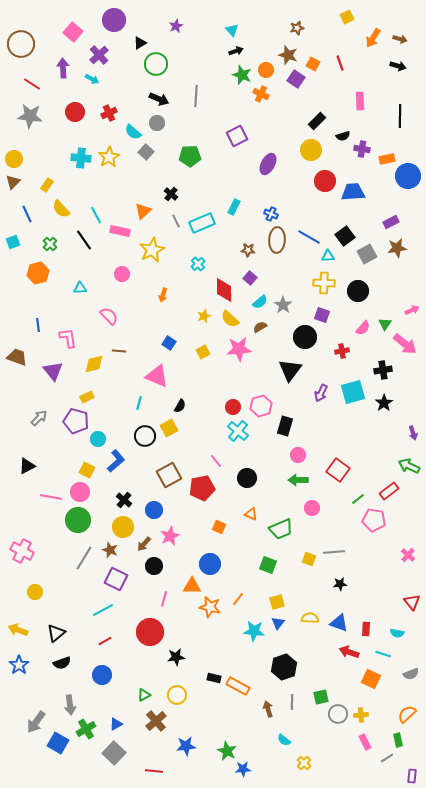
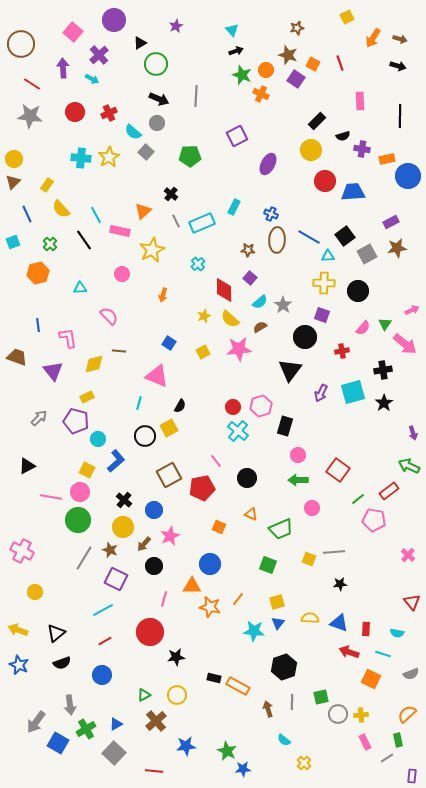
blue star at (19, 665): rotated 12 degrees counterclockwise
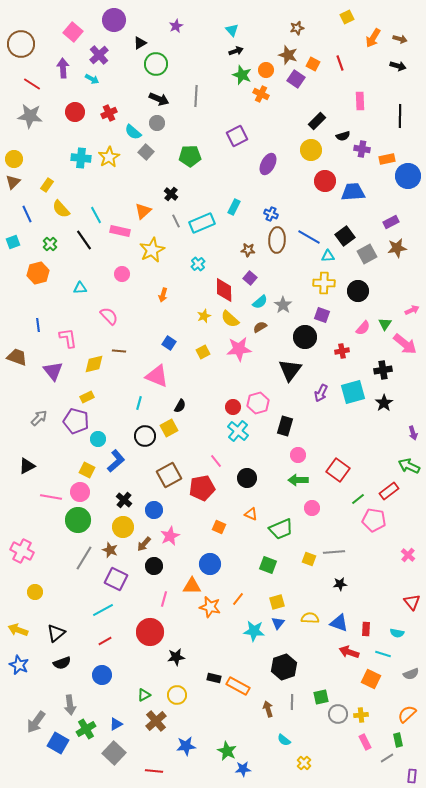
pink hexagon at (261, 406): moved 3 px left, 3 px up
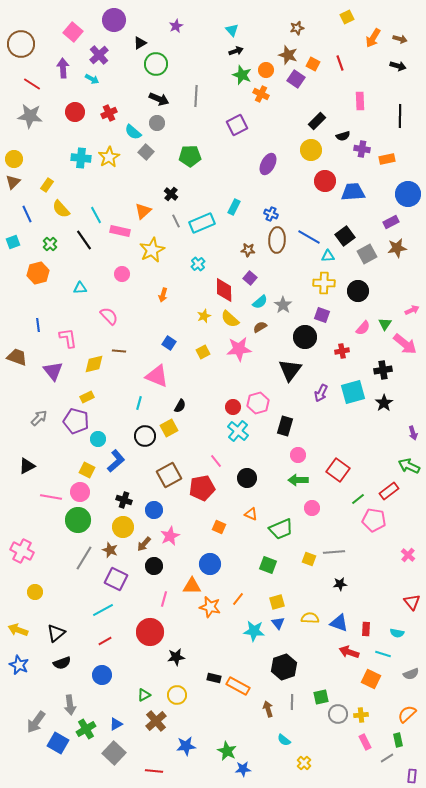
purple square at (237, 136): moved 11 px up
blue circle at (408, 176): moved 18 px down
black cross at (124, 500): rotated 21 degrees counterclockwise
blue triangle at (278, 623): rotated 16 degrees counterclockwise
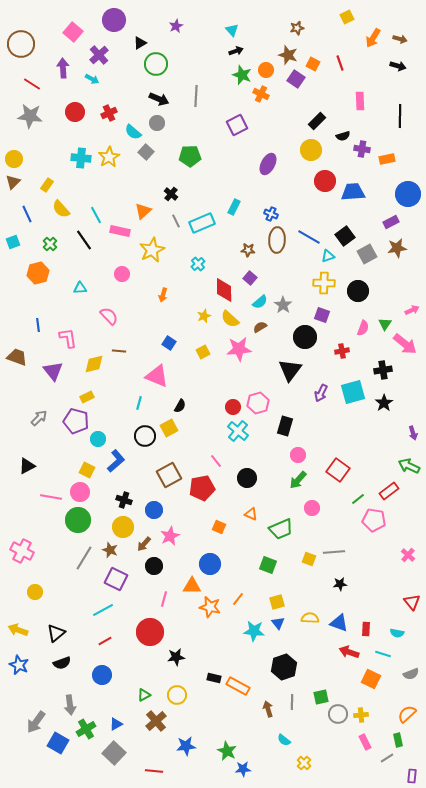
cyan triangle at (328, 256): rotated 16 degrees counterclockwise
pink semicircle at (363, 328): rotated 21 degrees counterclockwise
green arrow at (298, 480): rotated 48 degrees counterclockwise
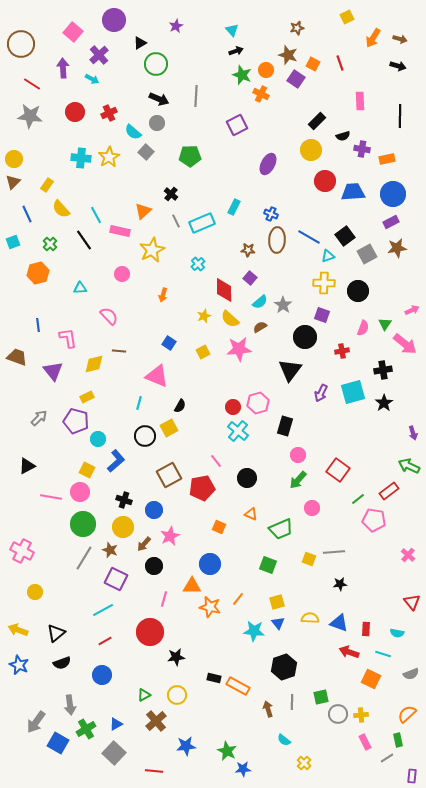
blue circle at (408, 194): moved 15 px left
green circle at (78, 520): moved 5 px right, 4 px down
